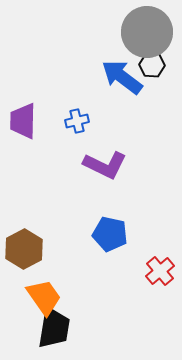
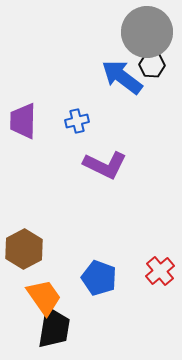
blue pentagon: moved 11 px left, 44 px down; rotated 8 degrees clockwise
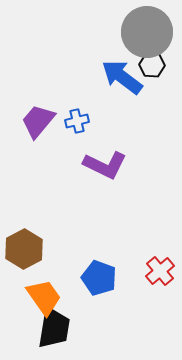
purple trapezoid: moved 15 px right; rotated 39 degrees clockwise
